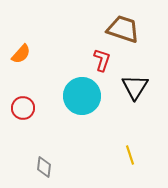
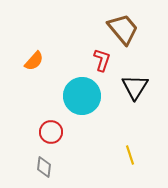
brown trapezoid: rotated 32 degrees clockwise
orange semicircle: moved 13 px right, 7 px down
red circle: moved 28 px right, 24 px down
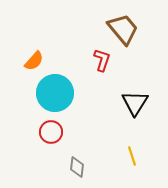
black triangle: moved 16 px down
cyan circle: moved 27 px left, 3 px up
yellow line: moved 2 px right, 1 px down
gray diamond: moved 33 px right
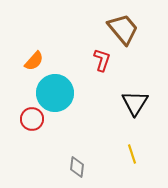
red circle: moved 19 px left, 13 px up
yellow line: moved 2 px up
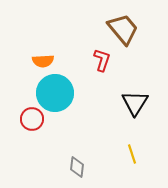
orange semicircle: moved 9 px right; rotated 45 degrees clockwise
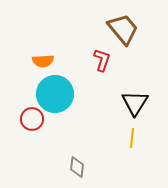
cyan circle: moved 1 px down
yellow line: moved 16 px up; rotated 24 degrees clockwise
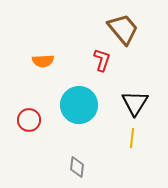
cyan circle: moved 24 px right, 11 px down
red circle: moved 3 px left, 1 px down
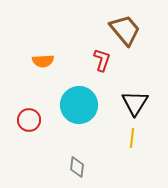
brown trapezoid: moved 2 px right, 1 px down
